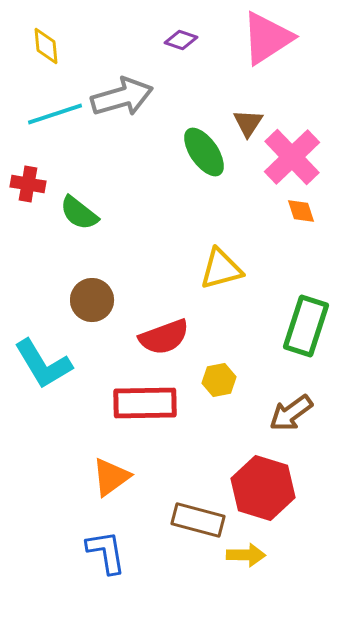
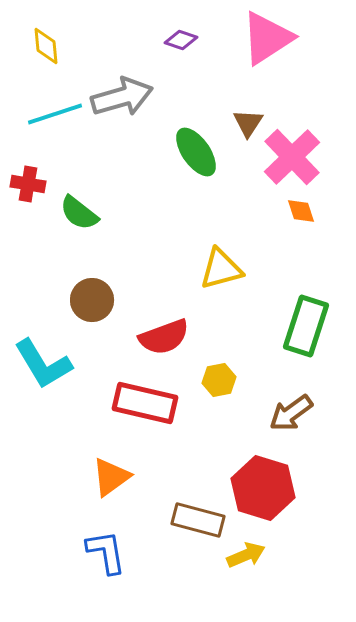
green ellipse: moved 8 px left
red rectangle: rotated 14 degrees clockwise
yellow arrow: rotated 24 degrees counterclockwise
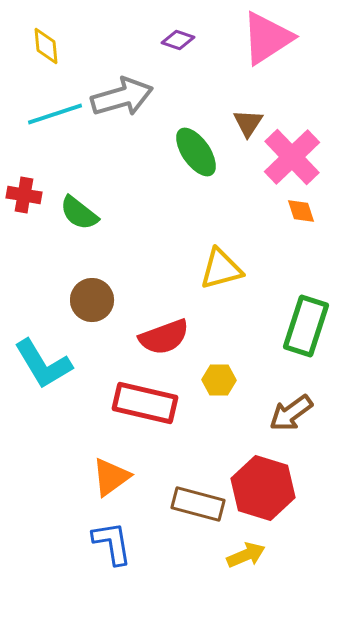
purple diamond: moved 3 px left
red cross: moved 4 px left, 11 px down
yellow hexagon: rotated 12 degrees clockwise
brown rectangle: moved 16 px up
blue L-shape: moved 6 px right, 9 px up
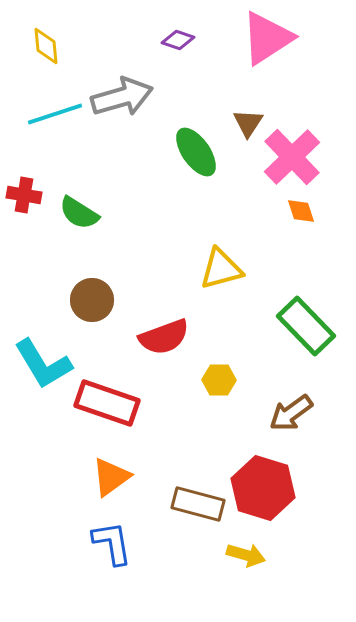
green semicircle: rotated 6 degrees counterclockwise
green rectangle: rotated 62 degrees counterclockwise
red rectangle: moved 38 px left; rotated 6 degrees clockwise
yellow arrow: rotated 39 degrees clockwise
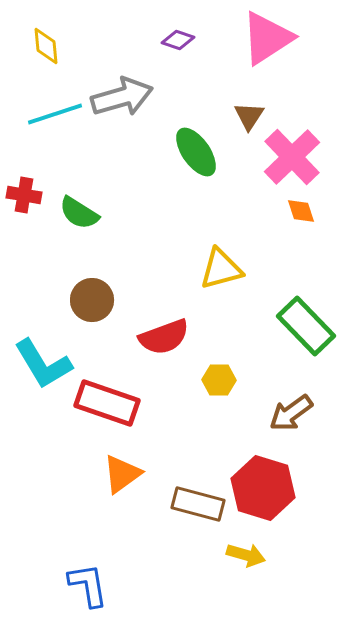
brown triangle: moved 1 px right, 7 px up
orange triangle: moved 11 px right, 3 px up
blue L-shape: moved 24 px left, 42 px down
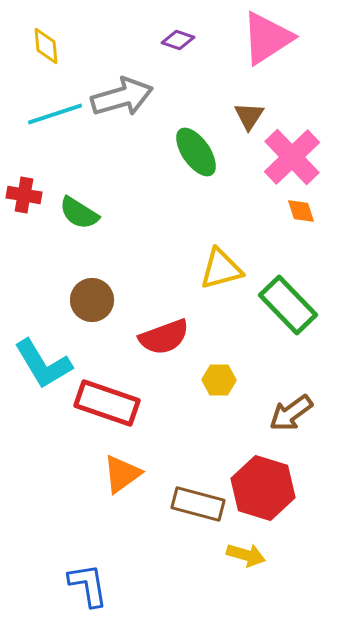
green rectangle: moved 18 px left, 21 px up
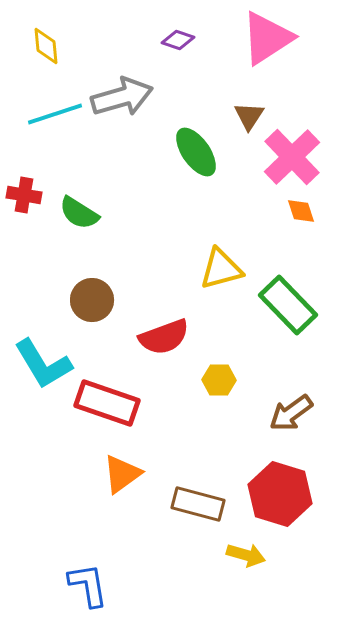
red hexagon: moved 17 px right, 6 px down
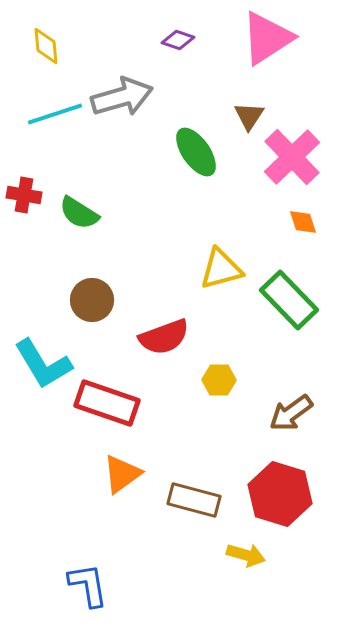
orange diamond: moved 2 px right, 11 px down
green rectangle: moved 1 px right, 5 px up
brown rectangle: moved 4 px left, 4 px up
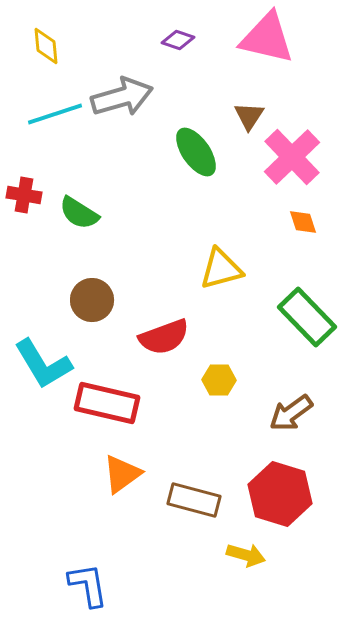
pink triangle: rotated 46 degrees clockwise
green rectangle: moved 18 px right, 17 px down
red rectangle: rotated 6 degrees counterclockwise
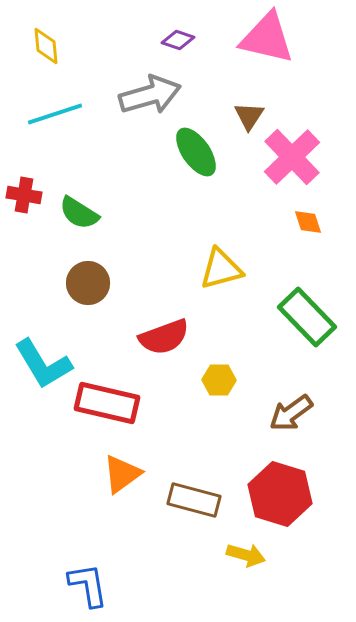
gray arrow: moved 28 px right, 2 px up
orange diamond: moved 5 px right
brown circle: moved 4 px left, 17 px up
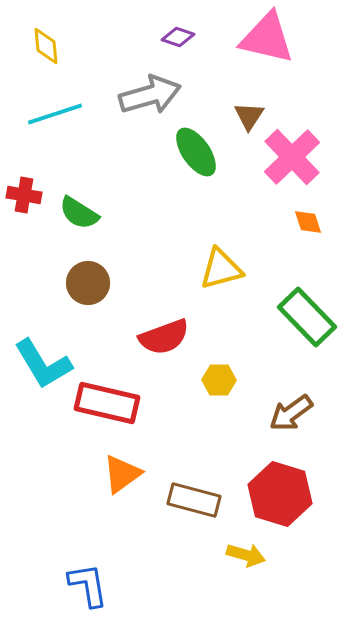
purple diamond: moved 3 px up
